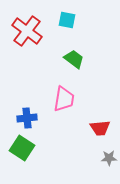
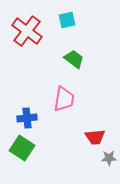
cyan square: rotated 24 degrees counterclockwise
red trapezoid: moved 5 px left, 9 px down
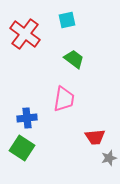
red cross: moved 2 px left, 3 px down
gray star: rotated 14 degrees counterclockwise
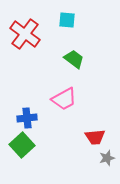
cyan square: rotated 18 degrees clockwise
pink trapezoid: rotated 52 degrees clockwise
green square: moved 3 px up; rotated 15 degrees clockwise
gray star: moved 2 px left
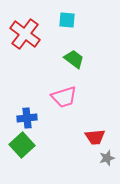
pink trapezoid: moved 2 px up; rotated 12 degrees clockwise
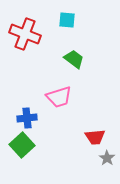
red cross: rotated 16 degrees counterclockwise
pink trapezoid: moved 5 px left
gray star: rotated 21 degrees counterclockwise
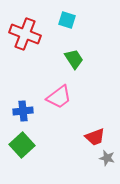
cyan square: rotated 12 degrees clockwise
green trapezoid: rotated 20 degrees clockwise
pink trapezoid: rotated 20 degrees counterclockwise
blue cross: moved 4 px left, 7 px up
red trapezoid: rotated 15 degrees counterclockwise
gray star: rotated 21 degrees counterclockwise
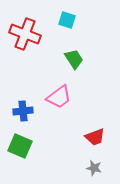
green square: moved 2 px left, 1 px down; rotated 25 degrees counterclockwise
gray star: moved 13 px left, 10 px down
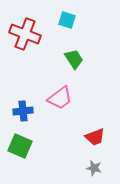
pink trapezoid: moved 1 px right, 1 px down
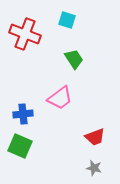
blue cross: moved 3 px down
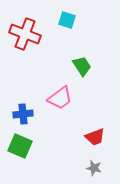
green trapezoid: moved 8 px right, 7 px down
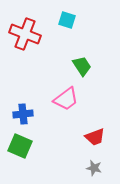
pink trapezoid: moved 6 px right, 1 px down
